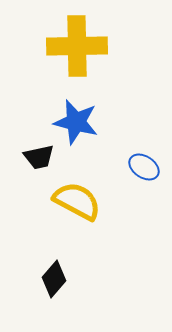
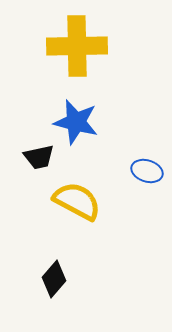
blue ellipse: moved 3 px right, 4 px down; rotated 16 degrees counterclockwise
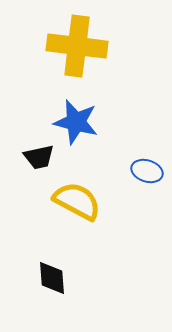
yellow cross: rotated 8 degrees clockwise
black diamond: moved 2 px left, 1 px up; rotated 45 degrees counterclockwise
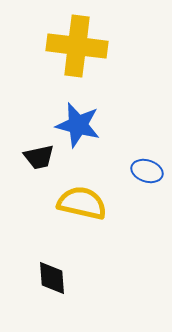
blue star: moved 2 px right, 3 px down
yellow semicircle: moved 5 px right, 2 px down; rotated 15 degrees counterclockwise
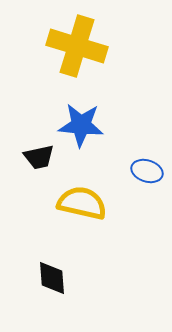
yellow cross: rotated 10 degrees clockwise
blue star: moved 3 px right; rotated 9 degrees counterclockwise
